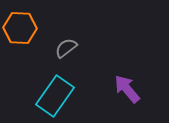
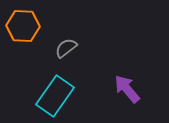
orange hexagon: moved 3 px right, 2 px up
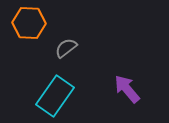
orange hexagon: moved 6 px right, 3 px up
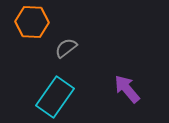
orange hexagon: moved 3 px right, 1 px up
cyan rectangle: moved 1 px down
